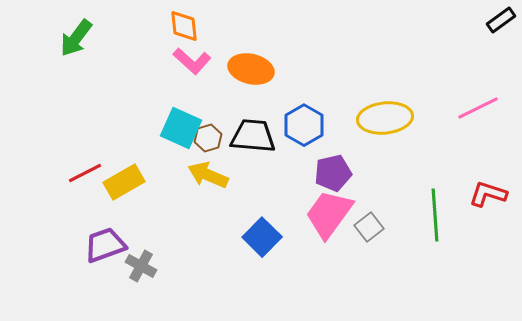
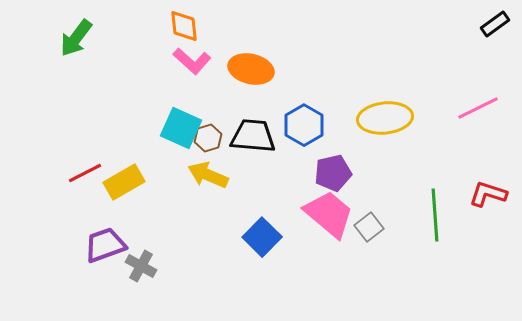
black rectangle: moved 6 px left, 4 px down
pink trapezoid: rotated 94 degrees clockwise
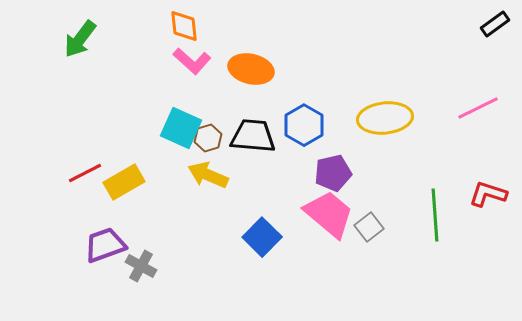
green arrow: moved 4 px right, 1 px down
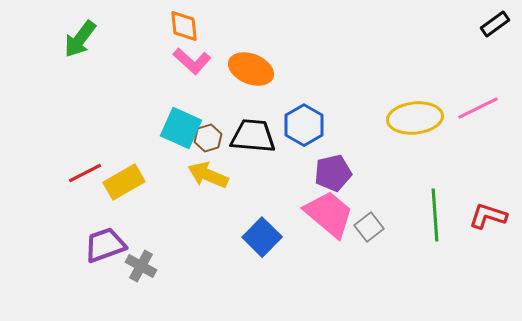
orange ellipse: rotated 9 degrees clockwise
yellow ellipse: moved 30 px right
red L-shape: moved 22 px down
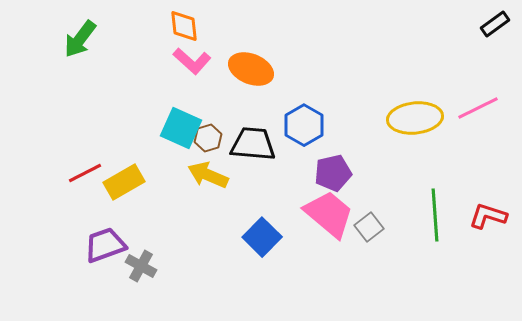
black trapezoid: moved 8 px down
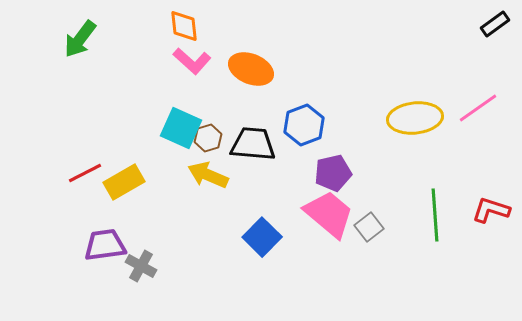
pink line: rotated 9 degrees counterclockwise
blue hexagon: rotated 9 degrees clockwise
red L-shape: moved 3 px right, 6 px up
purple trapezoid: rotated 12 degrees clockwise
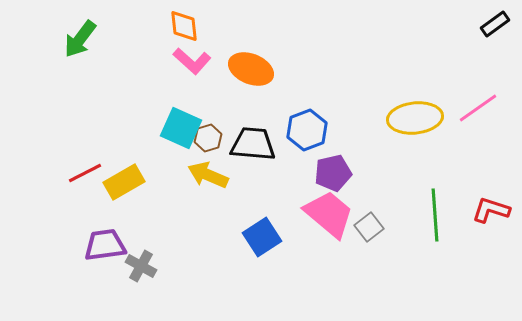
blue hexagon: moved 3 px right, 5 px down
blue square: rotated 12 degrees clockwise
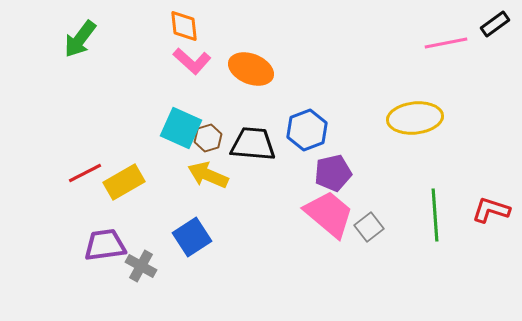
pink line: moved 32 px left, 65 px up; rotated 24 degrees clockwise
blue square: moved 70 px left
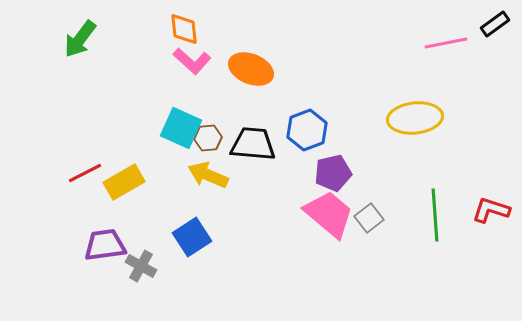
orange diamond: moved 3 px down
brown hexagon: rotated 12 degrees clockwise
gray square: moved 9 px up
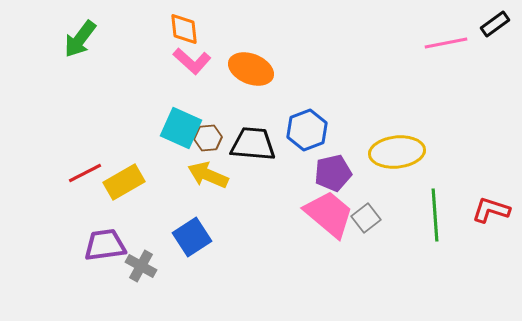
yellow ellipse: moved 18 px left, 34 px down
gray square: moved 3 px left
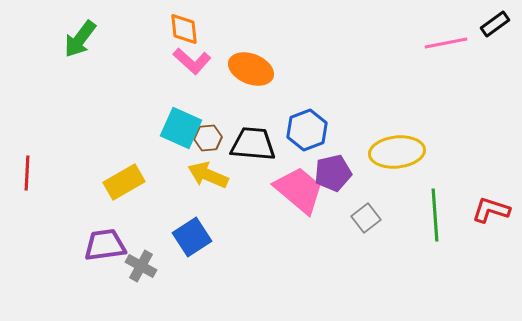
red line: moved 58 px left; rotated 60 degrees counterclockwise
pink trapezoid: moved 30 px left, 24 px up
